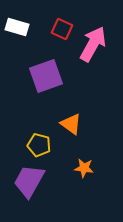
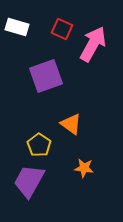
yellow pentagon: rotated 20 degrees clockwise
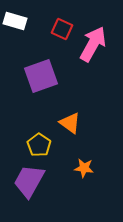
white rectangle: moved 2 px left, 6 px up
purple square: moved 5 px left
orange triangle: moved 1 px left, 1 px up
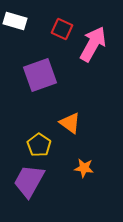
purple square: moved 1 px left, 1 px up
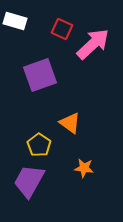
pink arrow: rotated 18 degrees clockwise
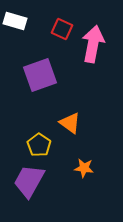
pink arrow: rotated 36 degrees counterclockwise
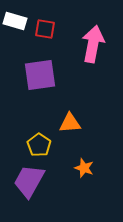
red square: moved 17 px left; rotated 15 degrees counterclockwise
purple square: rotated 12 degrees clockwise
orange triangle: rotated 40 degrees counterclockwise
orange star: rotated 12 degrees clockwise
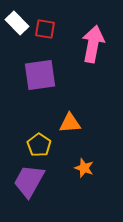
white rectangle: moved 2 px right, 2 px down; rotated 30 degrees clockwise
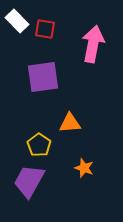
white rectangle: moved 2 px up
purple square: moved 3 px right, 2 px down
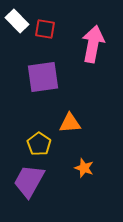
yellow pentagon: moved 1 px up
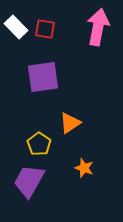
white rectangle: moved 1 px left, 6 px down
pink arrow: moved 5 px right, 17 px up
orange triangle: rotated 30 degrees counterclockwise
